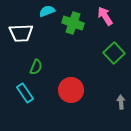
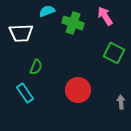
green square: rotated 20 degrees counterclockwise
red circle: moved 7 px right
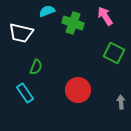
white trapezoid: rotated 15 degrees clockwise
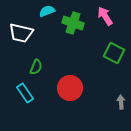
red circle: moved 8 px left, 2 px up
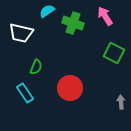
cyan semicircle: rotated 14 degrees counterclockwise
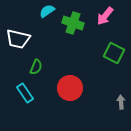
pink arrow: rotated 108 degrees counterclockwise
white trapezoid: moved 3 px left, 6 px down
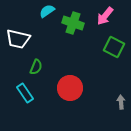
green square: moved 6 px up
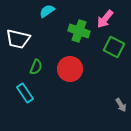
pink arrow: moved 3 px down
green cross: moved 6 px right, 8 px down
red circle: moved 19 px up
gray arrow: moved 3 px down; rotated 152 degrees clockwise
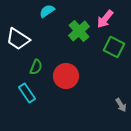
green cross: rotated 30 degrees clockwise
white trapezoid: rotated 20 degrees clockwise
red circle: moved 4 px left, 7 px down
cyan rectangle: moved 2 px right
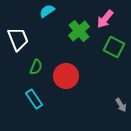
white trapezoid: rotated 145 degrees counterclockwise
cyan rectangle: moved 7 px right, 6 px down
